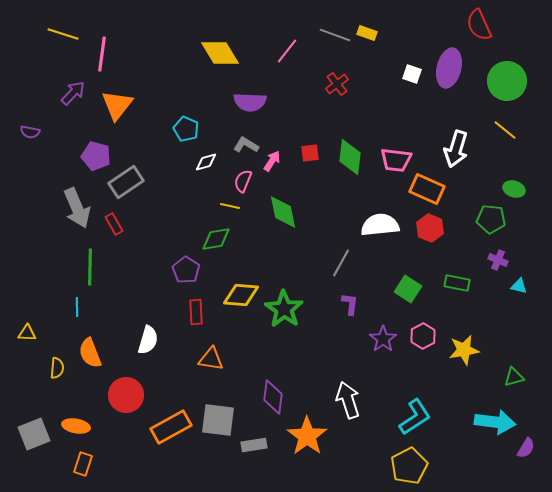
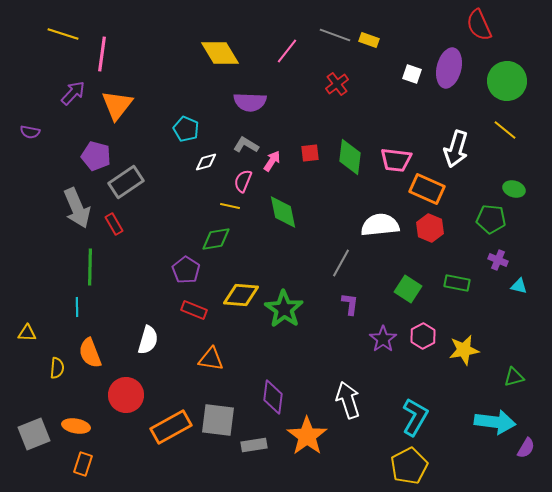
yellow rectangle at (367, 33): moved 2 px right, 7 px down
red rectangle at (196, 312): moved 2 px left, 2 px up; rotated 65 degrees counterclockwise
cyan L-shape at (415, 417): rotated 27 degrees counterclockwise
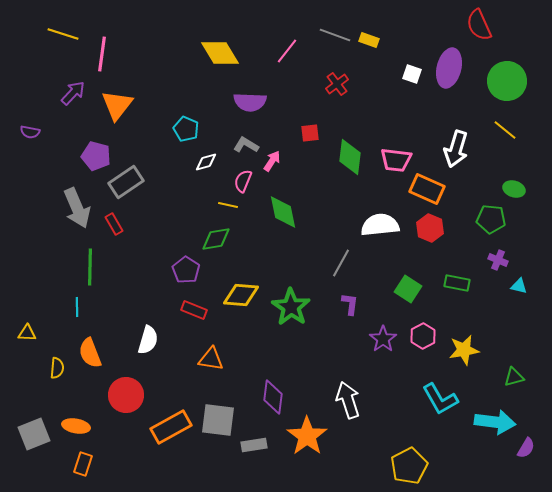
red square at (310, 153): moved 20 px up
yellow line at (230, 206): moved 2 px left, 1 px up
green star at (284, 309): moved 7 px right, 2 px up
cyan L-shape at (415, 417): moved 25 px right, 18 px up; rotated 120 degrees clockwise
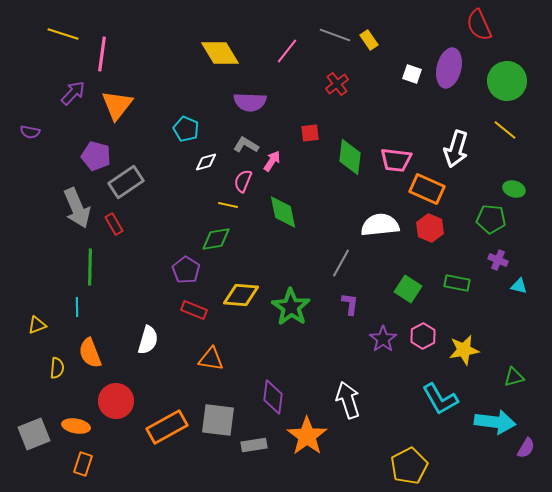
yellow rectangle at (369, 40): rotated 36 degrees clockwise
yellow triangle at (27, 333): moved 10 px right, 8 px up; rotated 24 degrees counterclockwise
red circle at (126, 395): moved 10 px left, 6 px down
orange rectangle at (171, 427): moved 4 px left
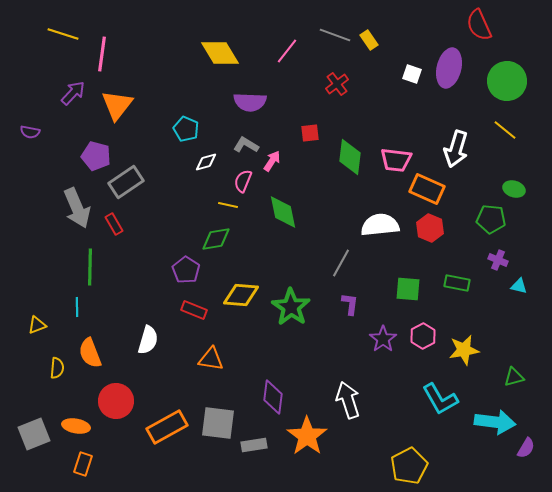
green square at (408, 289): rotated 28 degrees counterclockwise
gray square at (218, 420): moved 3 px down
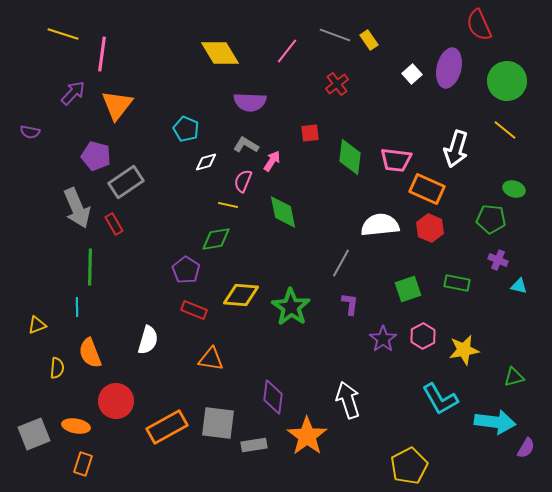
white square at (412, 74): rotated 30 degrees clockwise
green square at (408, 289): rotated 24 degrees counterclockwise
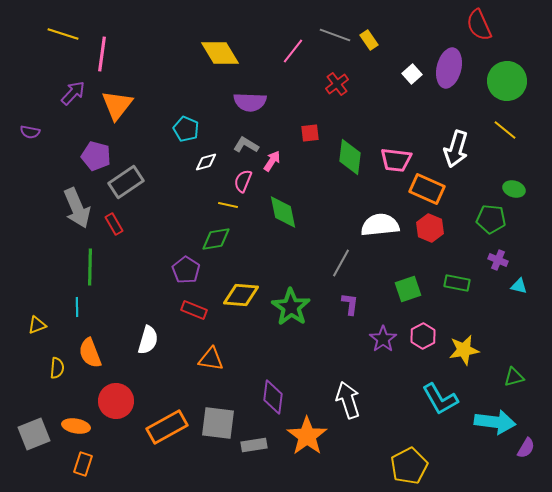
pink line at (287, 51): moved 6 px right
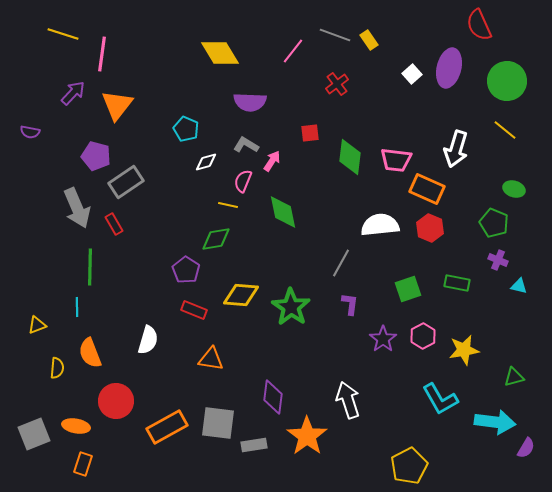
green pentagon at (491, 219): moved 3 px right, 4 px down; rotated 16 degrees clockwise
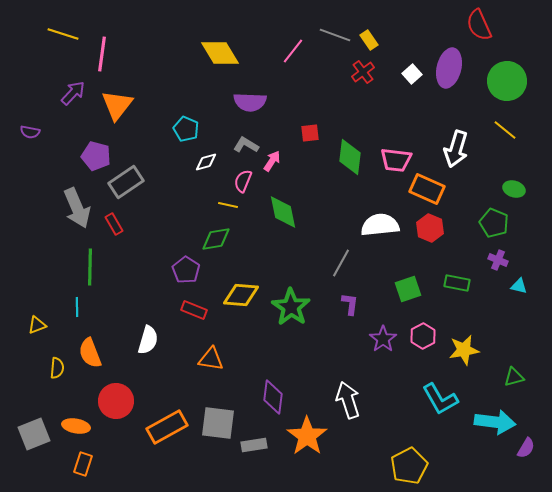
red cross at (337, 84): moved 26 px right, 12 px up
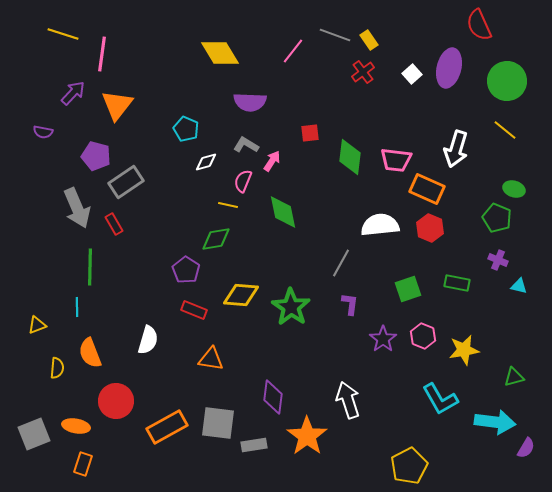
purple semicircle at (30, 132): moved 13 px right
green pentagon at (494, 223): moved 3 px right, 5 px up
pink hexagon at (423, 336): rotated 10 degrees counterclockwise
